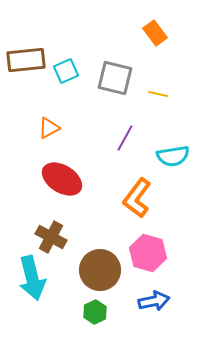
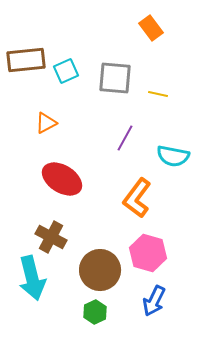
orange rectangle: moved 4 px left, 5 px up
gray square: rotated 9 degrees counterclockwise
orange triangle: moved 3 px left, 5 px up
cyan semicircle: rotated 20 degrees clockwise
blue arrow: rotated 128 degrees clockwise
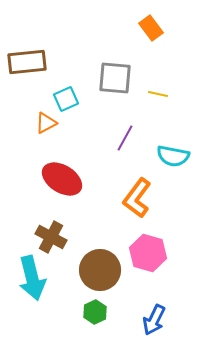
brown rectangle: moved 1 px right, 2 px down
cyan square: moved 28 px down
blue arrow: moved 19 px down
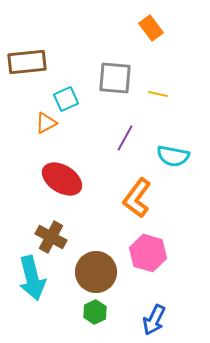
brown circle: moved 4 px left, 2 px down
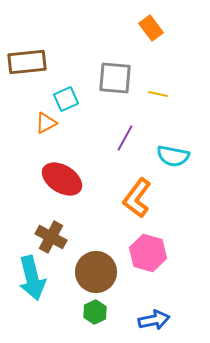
blue arrow: rotated 128 degrees counterclockwise
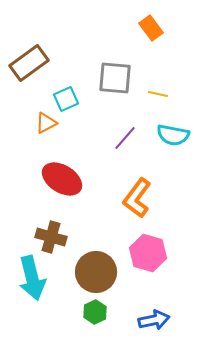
brown rectangle: moved 2 px right, 1 px down; rotated 30 degrees counterclockwise
purple line: rotated 12 degrees clockwise
cyan semicircle: moved 21 px up
brown cross: rotated 12 degrees counterclockwise
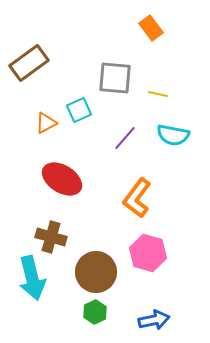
cyan square: moved 13 px right, 11 px down
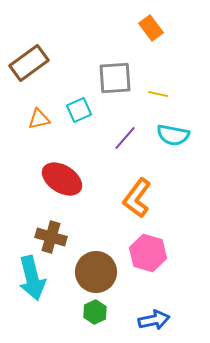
gray square: rotated 9 degrees counterclockwise
orange triangle: moved 7 px left, 4 px up; rotated 15 degrees clockwise
